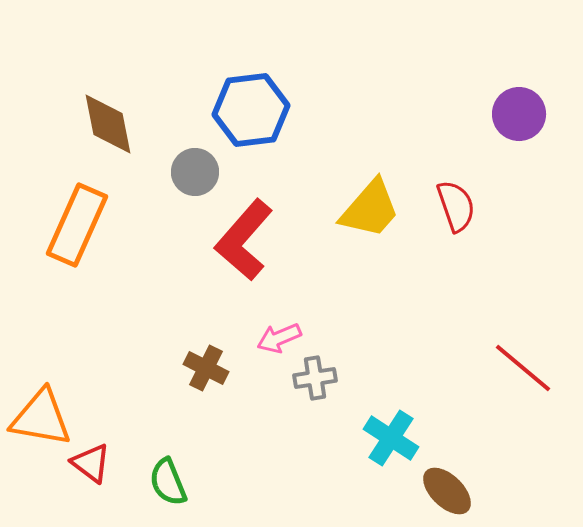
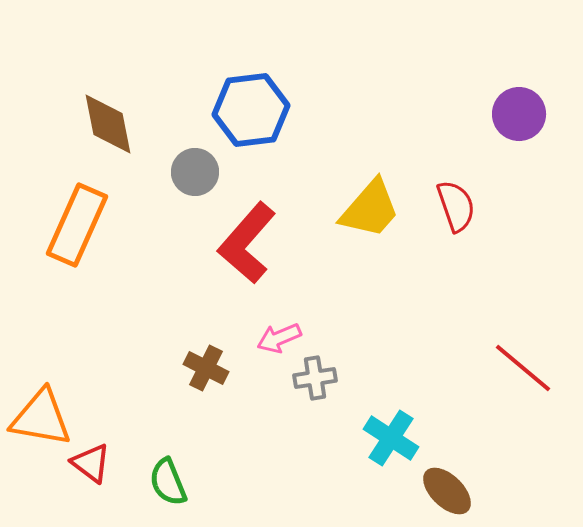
red L-shape: moved 3 px right, 3 px down
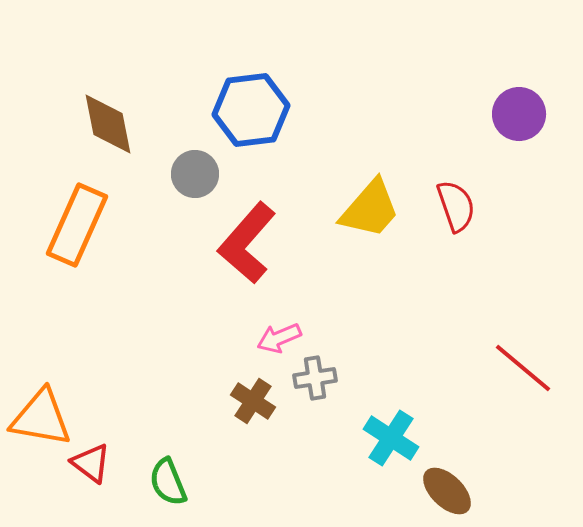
gray circle: moved 2 px down
brown cross: moved 47 px right, 33 px down; rotated 6 degrees clockwise
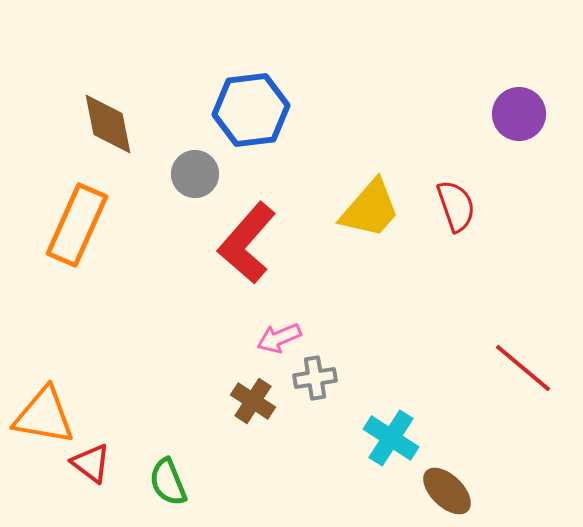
orange triangle: moved 3 px right, 2 px up
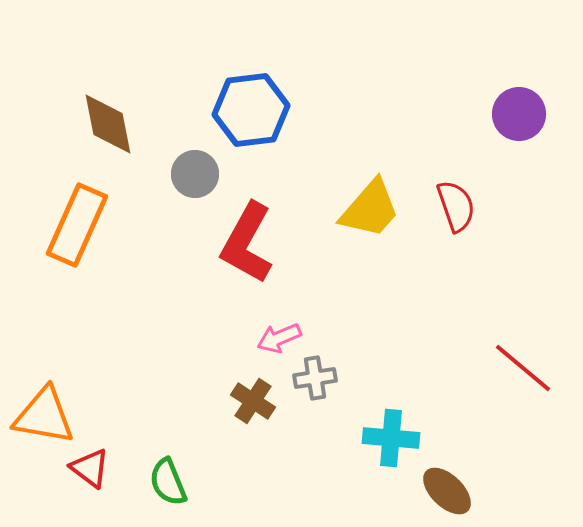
red L-shape: rotated 12 degrees counterclockwise
cyan cross: rotated 28 degrees counterclockwise
red triangle: moved 1 px left, 5 px down
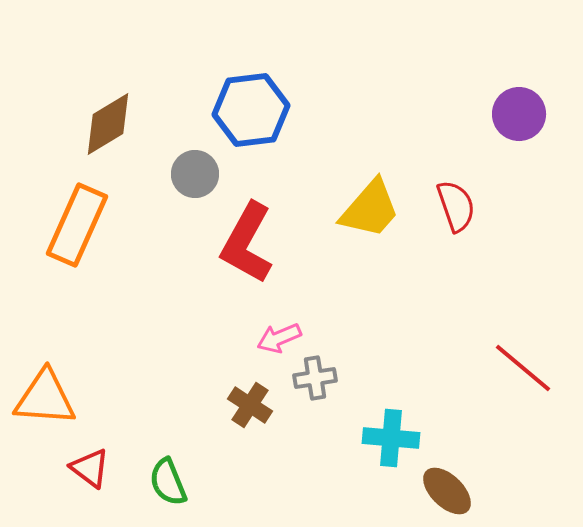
brown diamond: rotated 70 degrees clockwise
brown cross: moved 3 px left, 4 px down
orange triangle: moved 1 px right, 18 px up; rotated 6 degrees counterclockwise
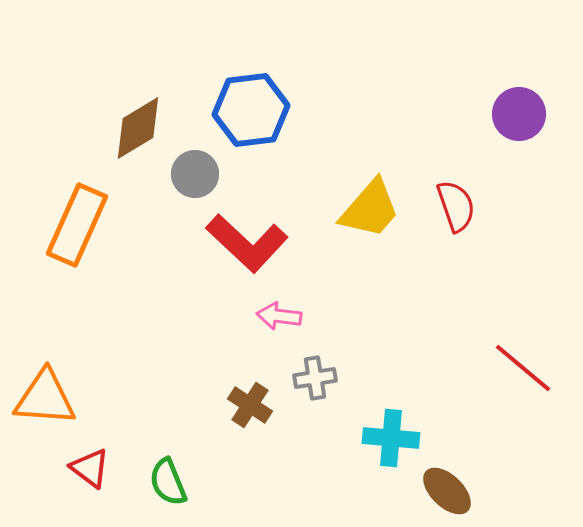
brown diamond: moved 30 px right, 4 px down
red L-shape: rotated 76 degrees counterclockwise
pink arrow: moved 22 px up; rotated 30 degrees clockwise
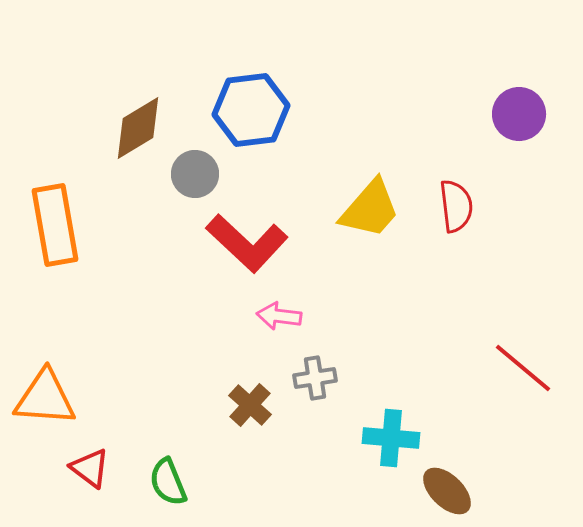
red semicircle: rotated 12 degrees clockwise
orange rectangle: moved 22 px left; rotated 34 degrees counterclockwise
brown cross: rotated 9 degrees clockwise
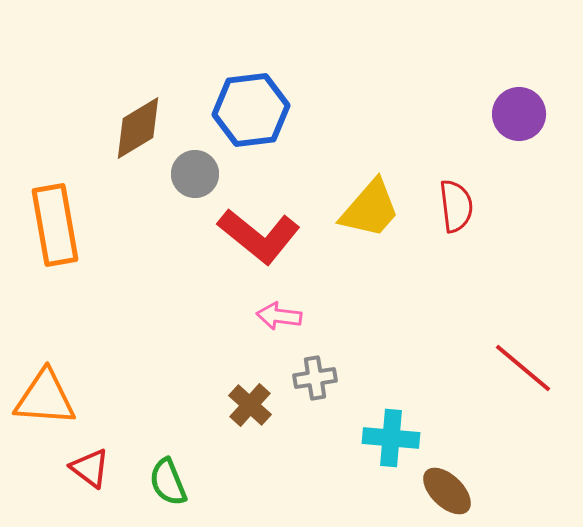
red L-shape: moved 12 px right, 7 px up; rotated 4 degrees counterclockwise
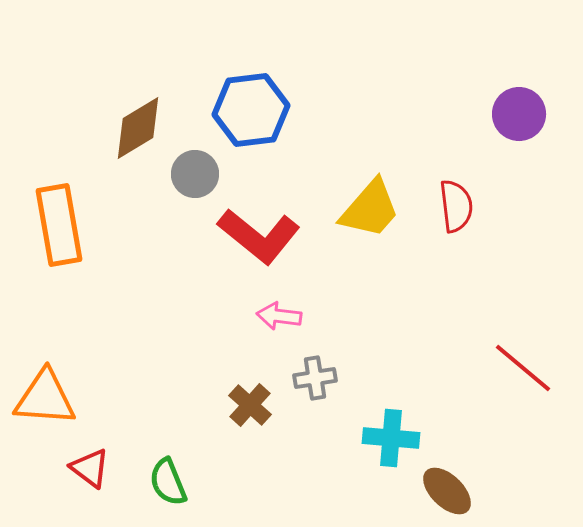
orange rectangle: moved 4 px right
